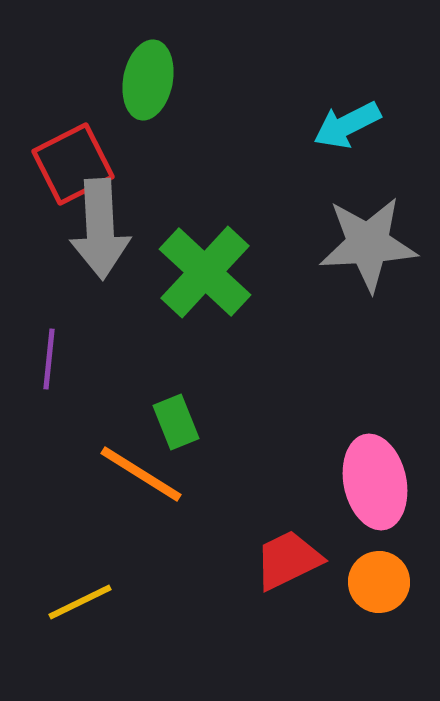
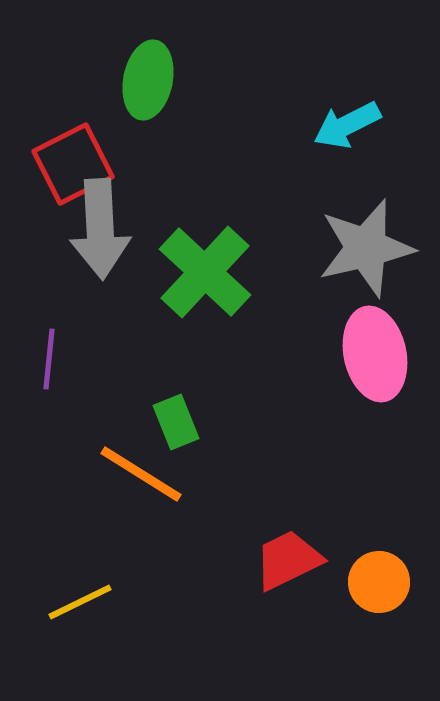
gray star: moved 2 px left, 4 px down; rotated 10 degrees counterclockwise
pink ellipse: moved 128 px up
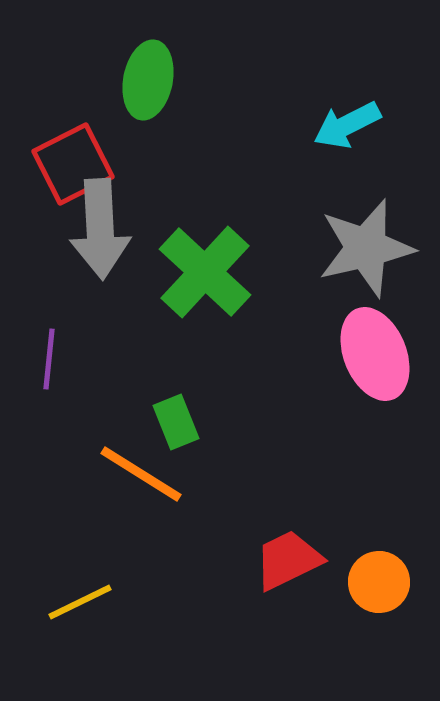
pink ellipse: rotated 10 degrees counterclockwise
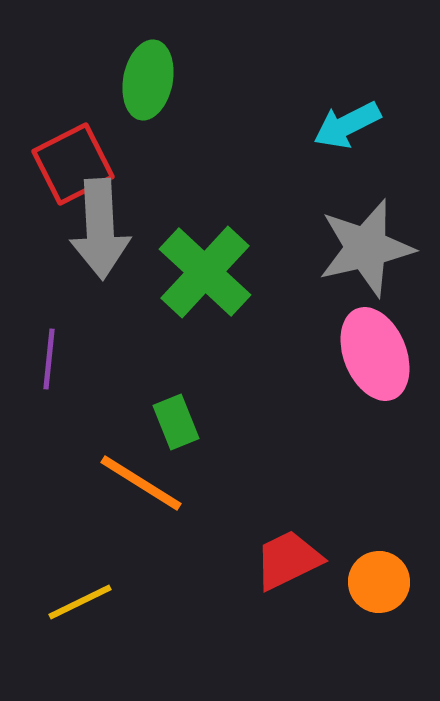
orange line: moved 9 px down
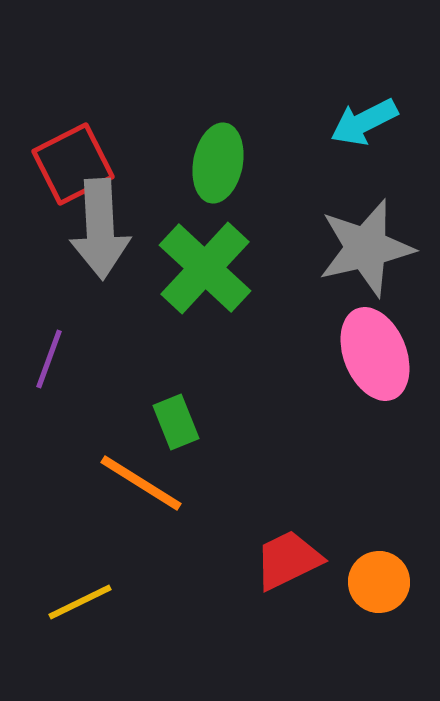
green ellipse: moved 70 px right, 83 px down
cyan arrow: moved 17 px right, 3 px up
green cross: moved 4 px up
purple line: rotated 14 degrees clockwise
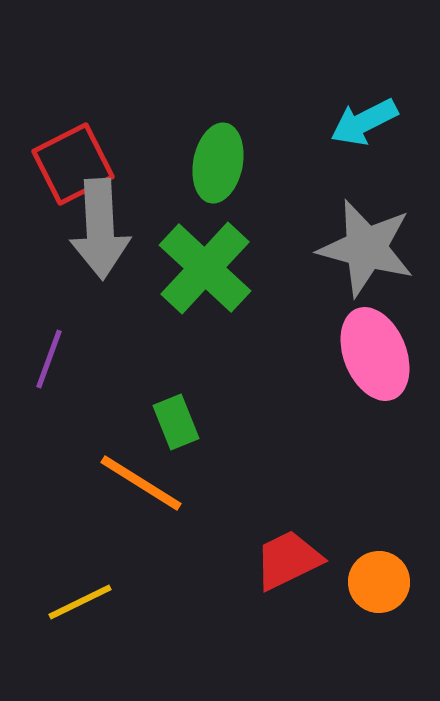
gray star: rotated 28 degrees clockwise
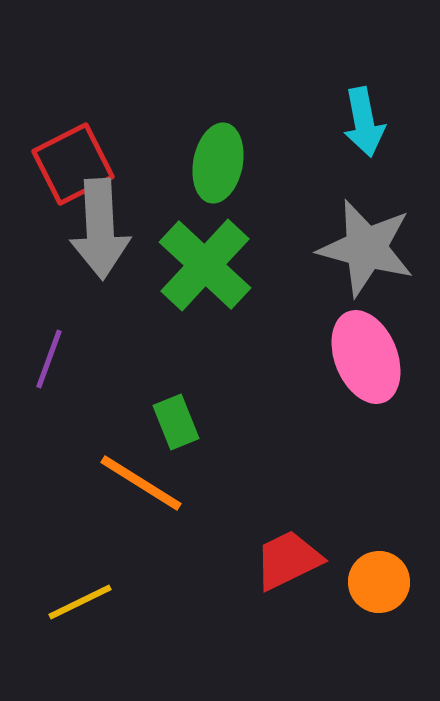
cyan arrow: rotated 74 degrees counterclockwise
green cross: moved 3 px up
pink ellipse: moved 9 px left, 3 px down
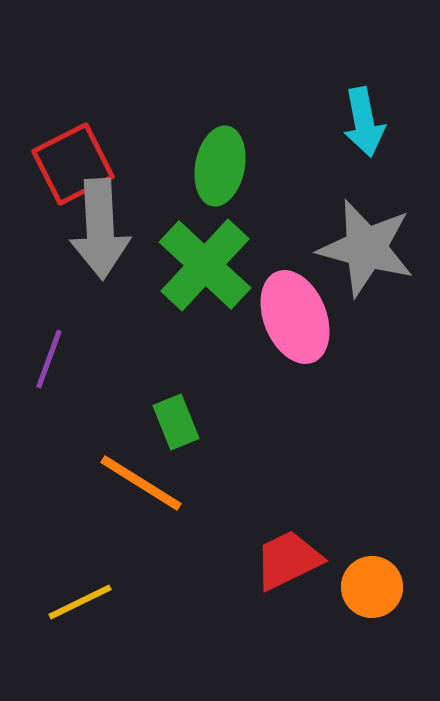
green ellipse: moved 2 px right, 3 px down
pink ellipse: moved 71 px left, 40 px up
orange circle: moved 7 px left, 5 px down
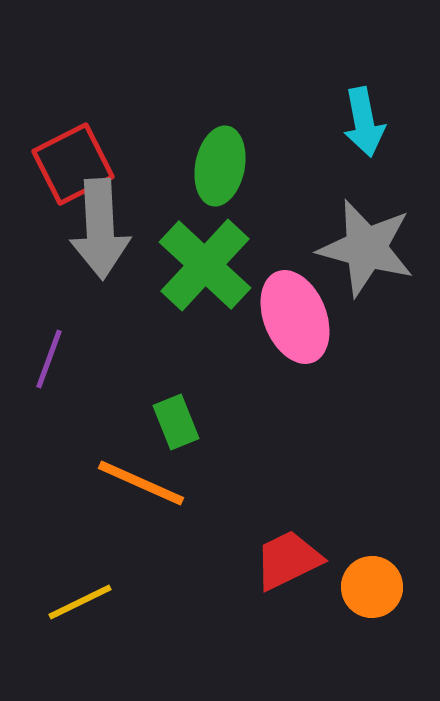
orange line: rotated 8 degrees counterclockwise
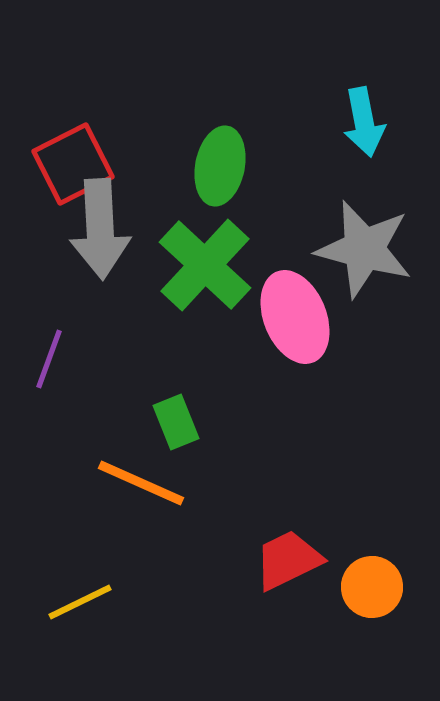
gray star: moved 2 px left, 1 px down
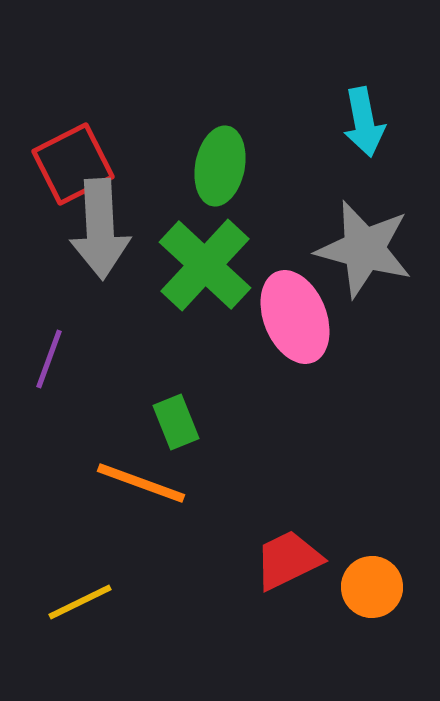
orange line: rotated 4 degrees counterclockwise
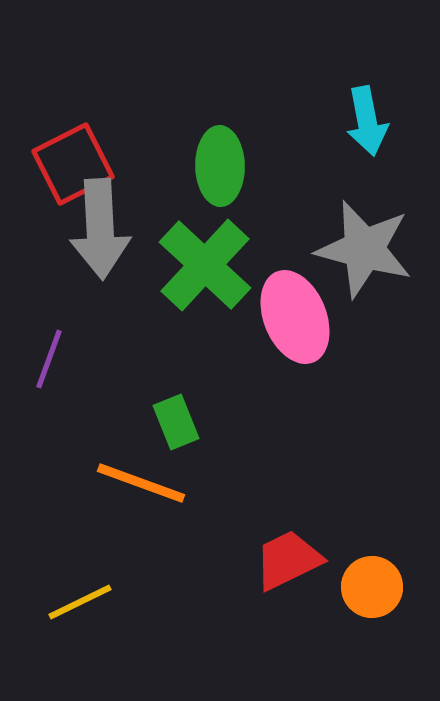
cyan arrow: moved 3 px right, 1 px up
green ellipse: rotated 12 degrees counterclockwise
